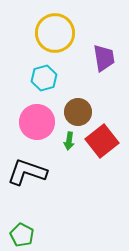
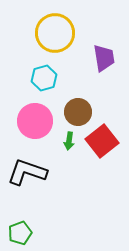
pink circle: moved 2 px left, 1 px up
green pentagon: moved 2 px left, 2 px up; rotated 25 degrees clockwise
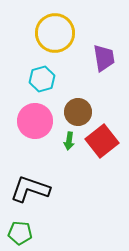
cyan hexagon: moved 2 px left, 1 px down
black L-shape: moved 3 px right, 17 px down
green pentagon: rotated 25 degrees clockwise
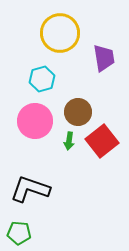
yellow circle: moved 5 px right
green pentagon: moved 1 px left
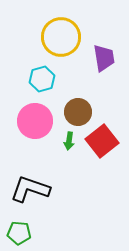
yellow circle: moved 1 px right, 4 px down
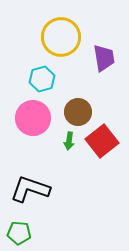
pink circle: moved 2 px left, 3 px up
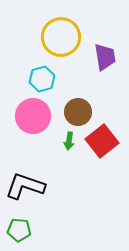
purple trapezoid: moved 1 px right, 1 px up
pink circle: moved 2 px up
black L-shape: moved 5 px left, 3 px up
green pentagon: moved 3 px up
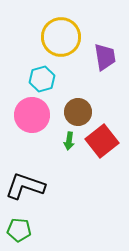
pink circle: moved 1 px left, 1 px up
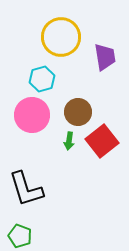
black L-shape: moved 1 px right, 3 px down; rotated 126 degrees counterclockwise
green pentagon: moved 1 px right, 6 px down; rotated 15 degrees clockwise
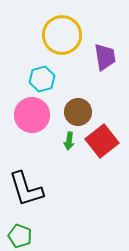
yellow circle: moved 1 px right, 2 px up
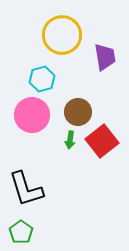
green arrow: moved 1 px right, 1 px up
green pentagon: moved 1 px right, 4 px up; rotated 15 degrees clockwise
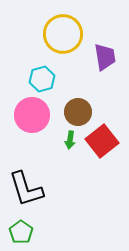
yellow circle: moved 1 px right, 1 px up
